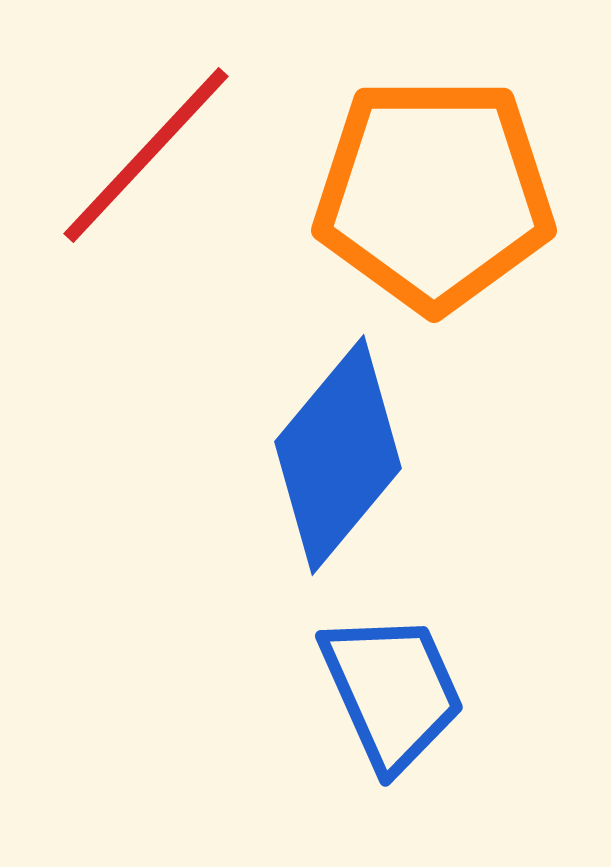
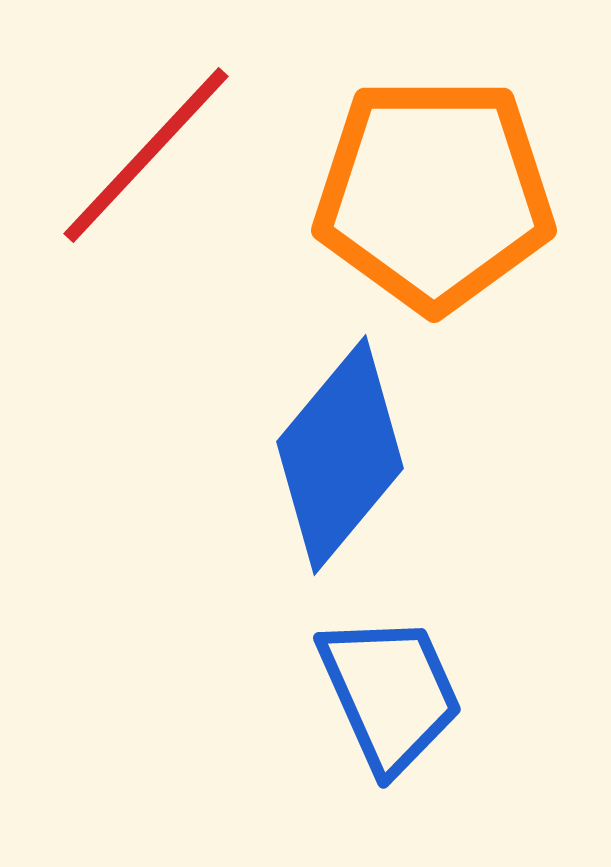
blue diamond: moved 2 px right
blue trapezoid: moved 2 px left, 2 px down
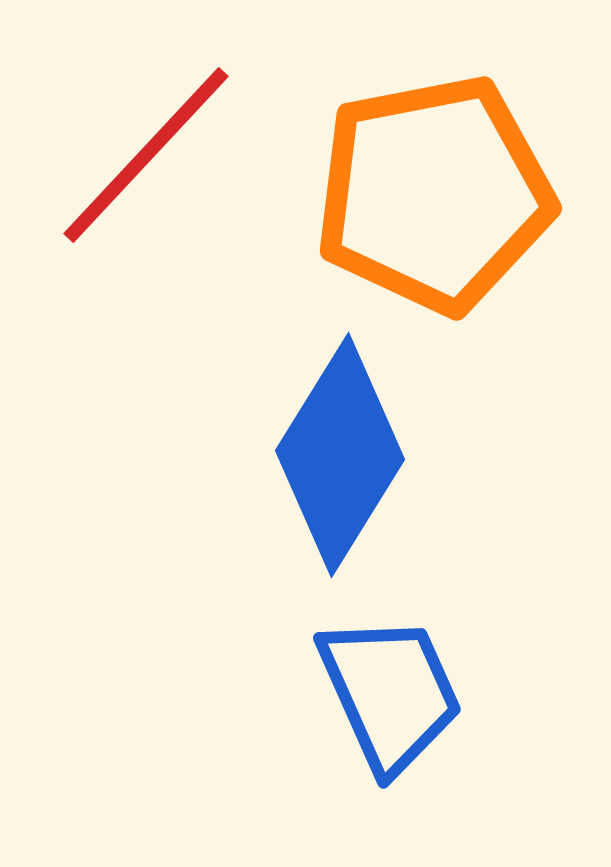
orange pentagon: rotated 11 degrees counterclockwise
blue diamond: rotated 8 degrees counterclockwise
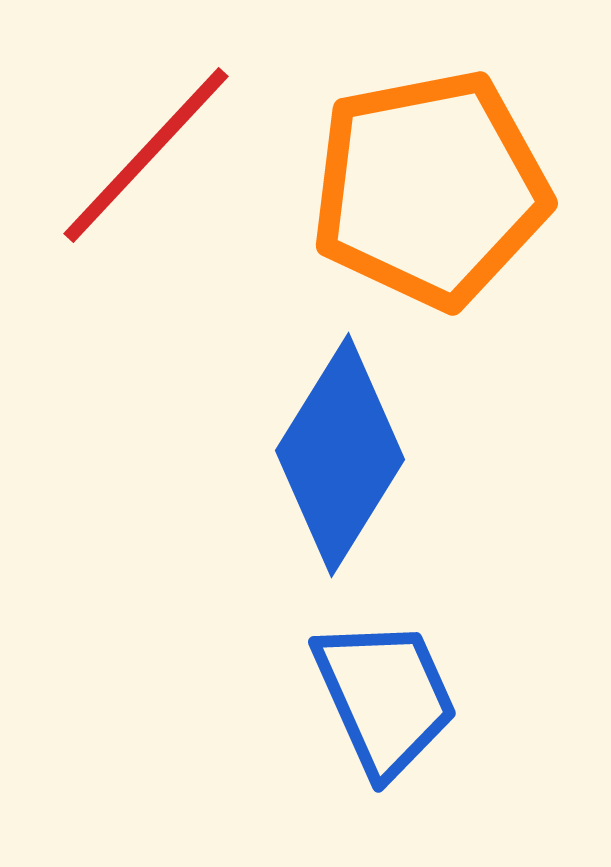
orange pentagon: moved 4 px left, 5 px up
blue trapezoid: moved 5 px left, 4 px down
